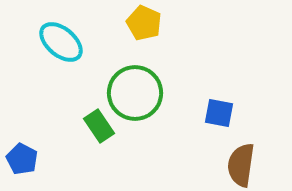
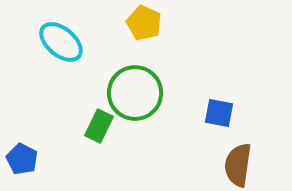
green rectangle: rotated 60 degrees clockwise
brown semicircle: moved 3 px left
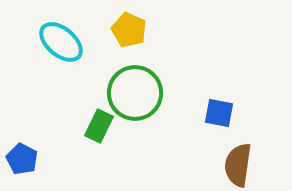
yellow pentagon: moved 15 px left, 7 px down
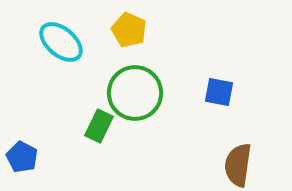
blue square: moved 21 px up
blue pentagon: moved 2 px up
